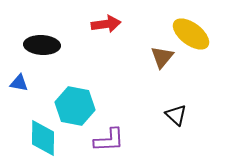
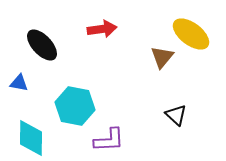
red arrow: moved 4 px left, 5 px down
black ellipse: rotated 44 degrees clockwise
cyan diamond: moved 12 px left
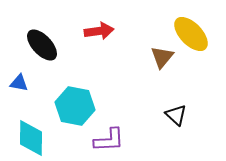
red arrow: moved 3 px left, 2 px down
yellow ellipse: rotated 9 degrees clockwise
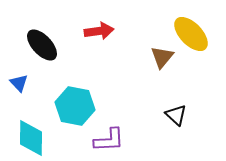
blue triangle: rotated 36 degrees clockwise
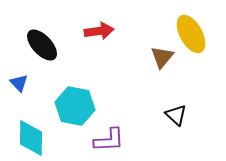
yellow ellipse: rotated 15 degrees clockwise
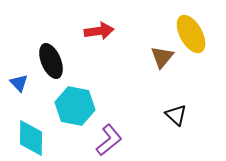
black ellipse: moved 9 px right, 16 px down; rotated 20 degrees clockwise
purple L-shape: rotated 36 degrees counterclockwise
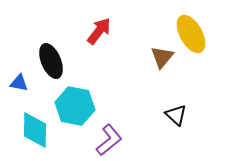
red arrow: rotated 44 degrees counterclockwise
blue triangle: rotated 36 degrees counterclockwise
cyan diamond: moved 4 px right, 8 px up
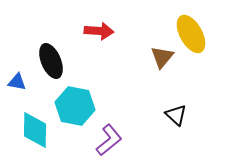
red arrow: rotated 56 degrees clockwise
blue triangle: moved 2 px left, 1 px up
